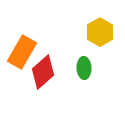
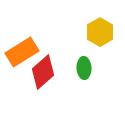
orange rectangle: rotated 28 degrees clockwise
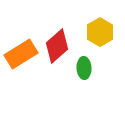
orange rectangle: moved 1 px left, 2 px down
red diamond: moved 14 px right, 26 px up
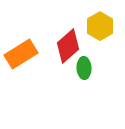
yellow hexagon: moved 6 px up
red diamond: moved 11 px right
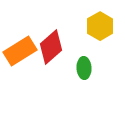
red diamond: moved 17 px left, 1 px down
orange rectangle: moved 1 px left, 3 px up
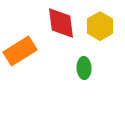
red diamond: moved 10 px right, 24 px up; rotated 56 degrees counterclockwise
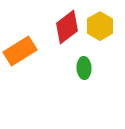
red diamond: moved 6 px right, 4 px down; rotated 60 degrees clockwise
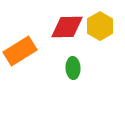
red diamond: rotated 36 degrees clockwise
green ellipse: moved 11 px left
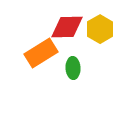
yellow hexagon: moved 3 px down
orange rectangle: moved 21 px right, 2 px down
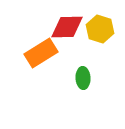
yellow hexagon: rotated 12 degrees counterclockwise
green ellipse: moved 10 px right, 10 px down
